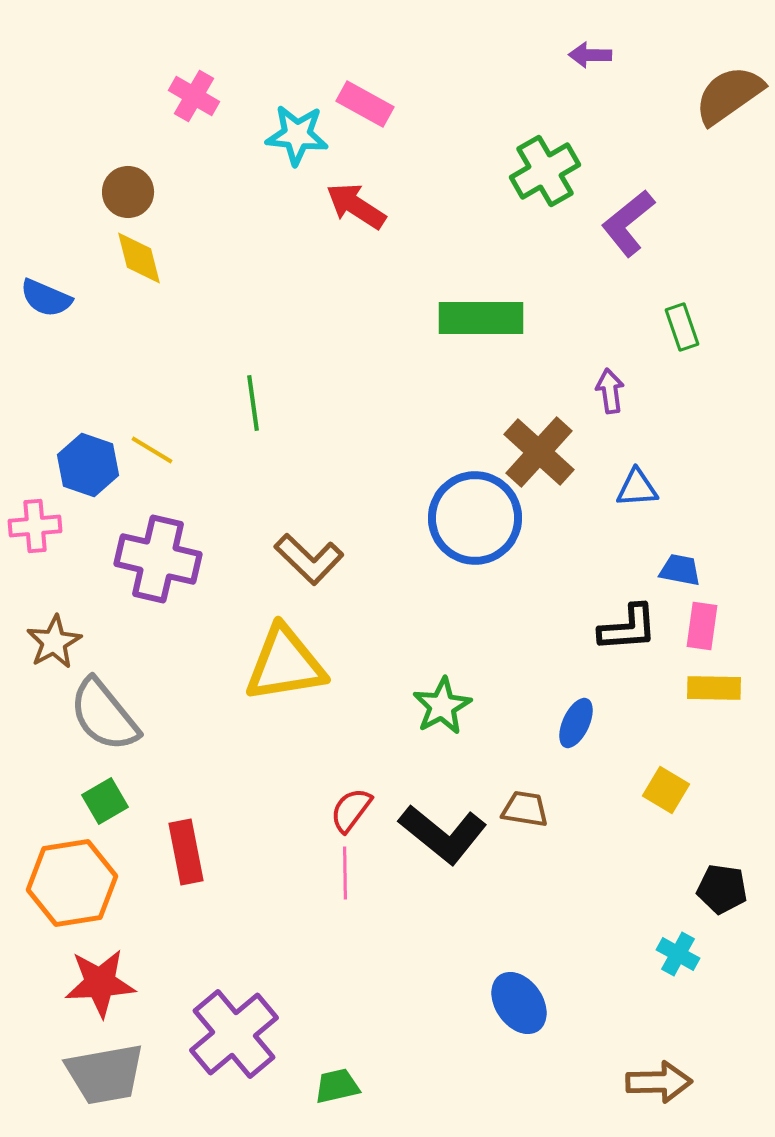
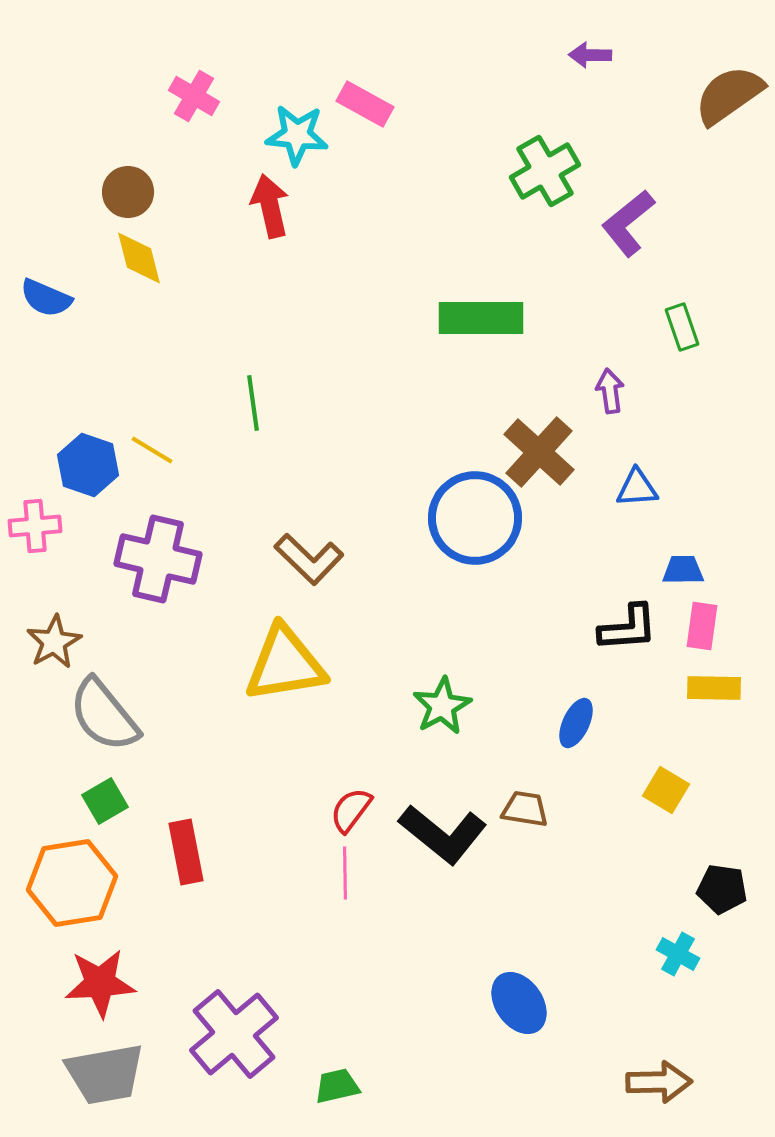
red arrow at (356, 206): moved 86 px left; rotated 44 degrees clockwise
blue trapezoid at (680, 570): moved 3 px right; rotated 12 degrees counterclockwise
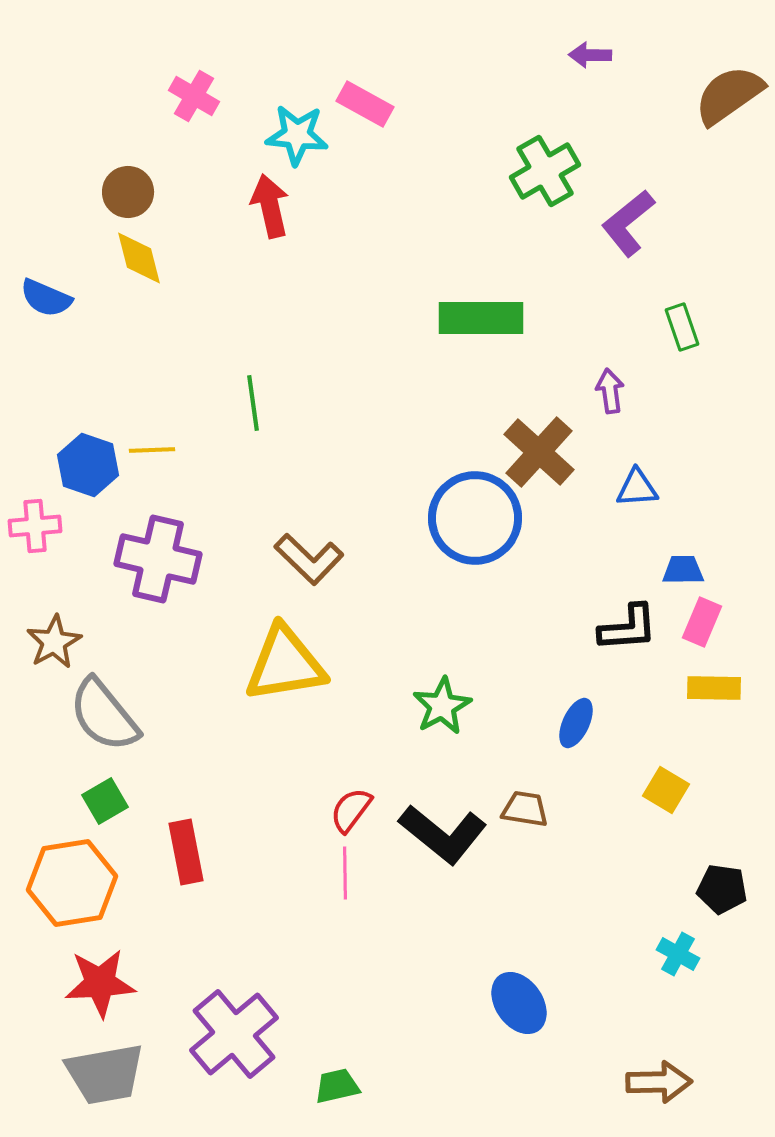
yellow line at (152, 450): rotated 33 degrees counterclockwise
pink rectangle at (702, 626): moved 4 px up; rotated 15 degrees clockwise
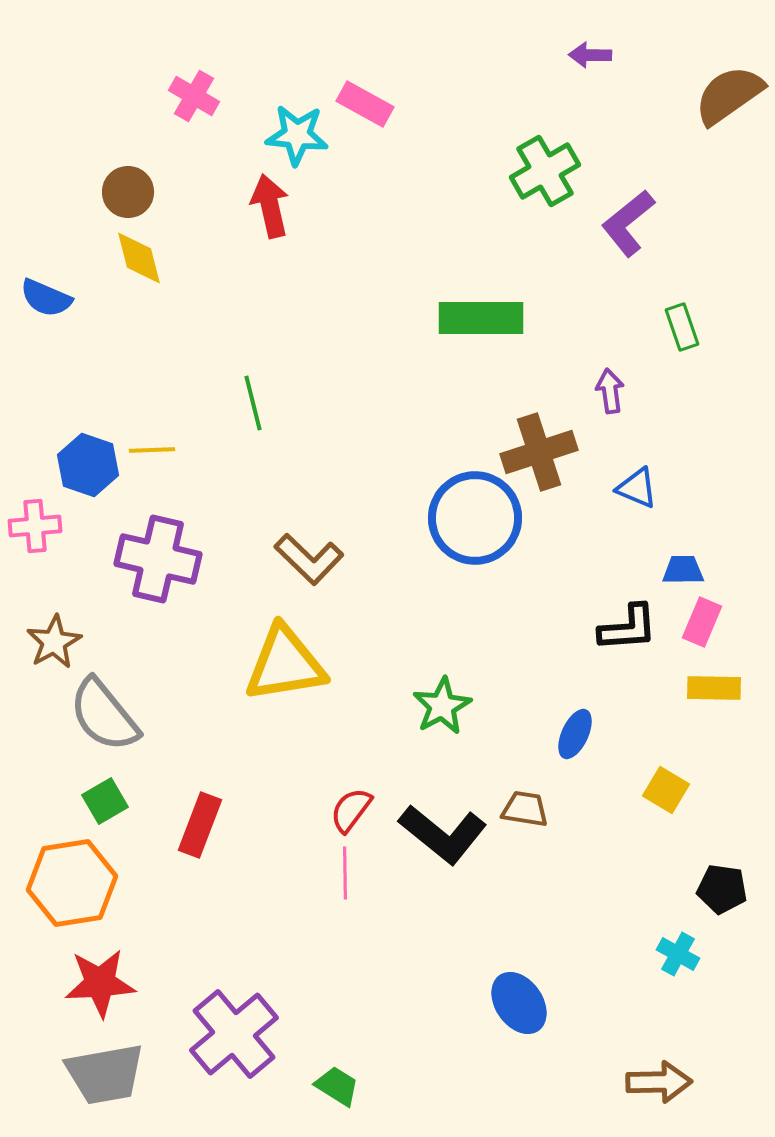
green line at (253, 403): rotated 6 degrees counterclockwise
brown cross at (539, 452): rotated 30 degrees clockwise
blue triangle at (637, 488): rotated 27 degrees clockwise
blue ellipse at (576, 723): moved 1 px left, 11 px down
red rectangle at (186, 852): moved 14 px right, 27 px up; rotated 32 degrees clockwise
green trapezoid at (337, 1086): rotated 45 degrees clockwise
